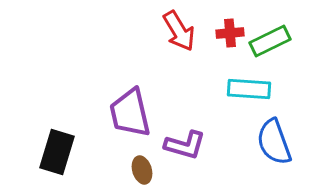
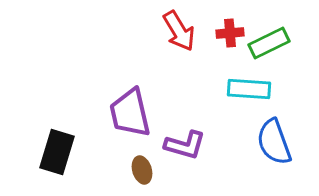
green rectangle: moved 1 px left, 2 px down
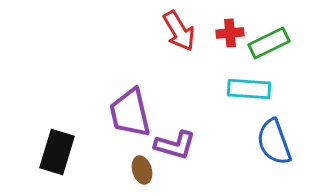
purple L-shape: moved 10 px left
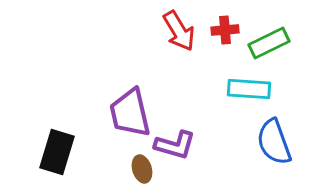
red cross: moved 5 px left, 3 px up
brown ellipse: moved 1 px up
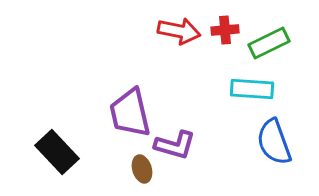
red arrow: rotated 48 degrees counterclockwise
cyan rectangle: moved 3 px right
black rectangle: rotated 60 degrees counterclockwise
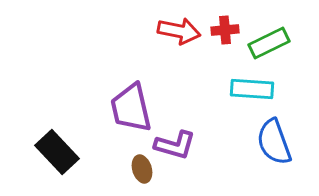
purple trapezoid: moved 1 px right, 5 px up
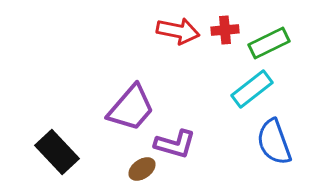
red arrow: moved 1 px left
cyan rectangle: rotated 42 degrees counterclockwise
purple trapezoid: rotated 126 degrees counterclockwise
purple L-shape: moved 1 px up
brown ellipse: rotated 72 degrees clockwise
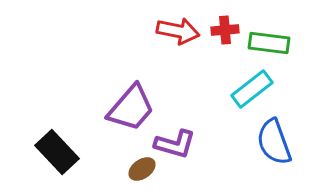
green rectangle: rotated 33 degrees clockwise
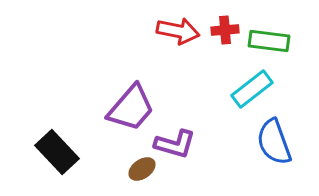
green rectangle: moved 2 px up
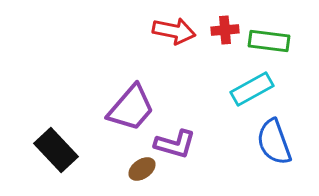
red arrow: moved 4 px left
cyan rectangle: rotated 9 degrees clockwise
black rectangle: moved 1 px left, 2 px up
